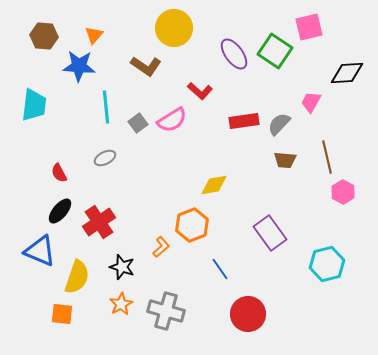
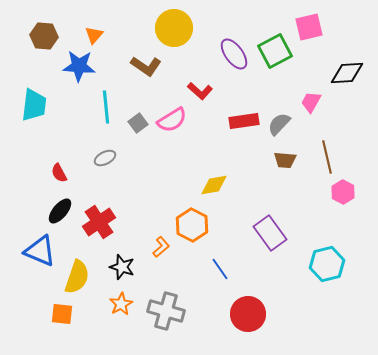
green square: rotated 28 degrees clockwise
orange hexagon: rotated 12 degrees counterclockwise
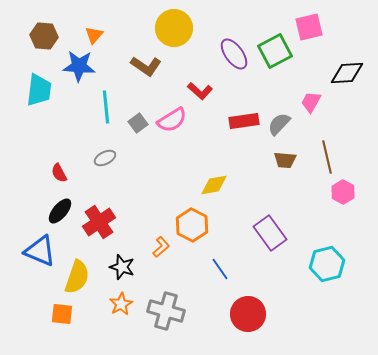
cyan trapezoid: moved 5 px right, 15 px up
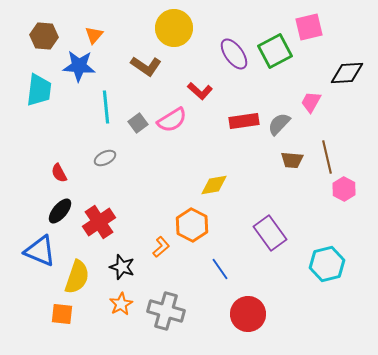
brown trapezoid: moved 7 px right
pink hexagon: moved 1 px right, 3 px up
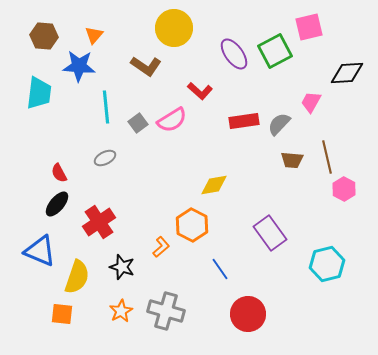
cyan trapezoid: moved 3 px down
black ellipse: moved 3 px left, 7 px up
orange star: moved 7 px down
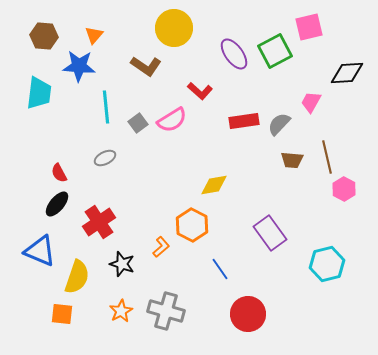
black star: moved 3 px up
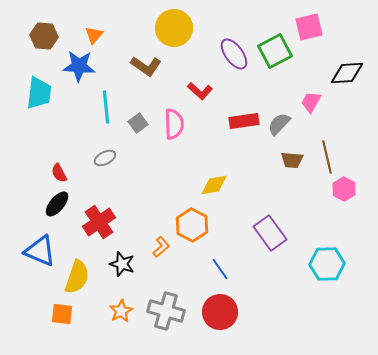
pink semicircle: moved 2 px right, 4 px down; rotated 60 degrees counterclockwise
cyan hexagon: rotated 12 degrees clockwise
red circle: moved 28 px left, 2 px up
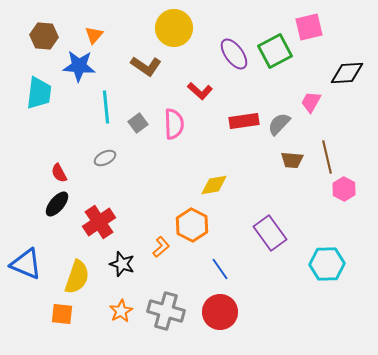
blue triangle: moved 14 px left, 13 px down
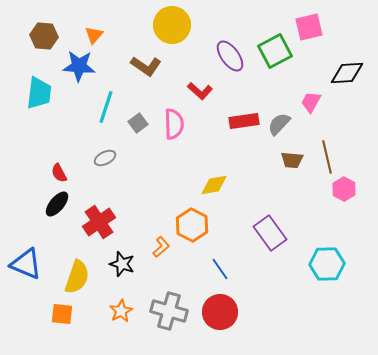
yellow circle: moved 2 px left, 3 px up
purple ellipse: moved 4 px left, 2 px down
cyan line: rotated 24 degrees clockwise
gray cross: moved 3 px right
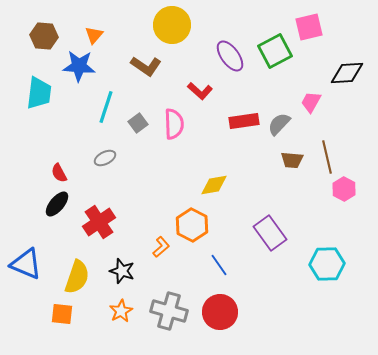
black star: moved 7 px down
blue line: moved 1 px left, 4 px up
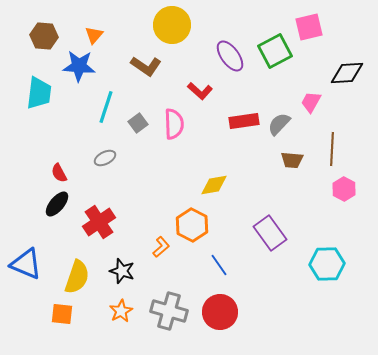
brown line: moved 5 px right, 8 px up; rotated 16 degrees clockwise
